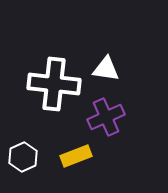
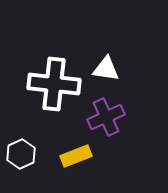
white hexagon: moved 2 px left, 3 px up
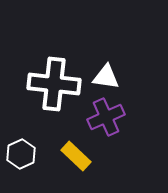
white triangle: moved 8 px down
yellow rectangle: rotated 64 degrees clockwise
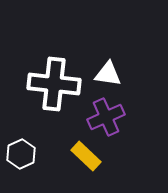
white triangle: moved 2 px right, 3 px up
yellow rectangle: moved 10 px right
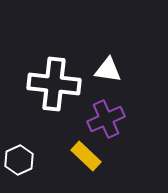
white triangle: moved 4 px up
purple cross: moved 2 px down
white hexagon: moved 2 px left, 6 px down
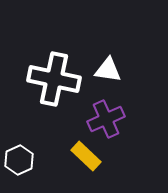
white cross: moved 5 px up; rotated 6 degrees clockwise
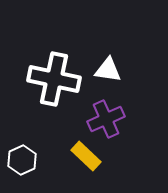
white hexagon: moved 3 px right
